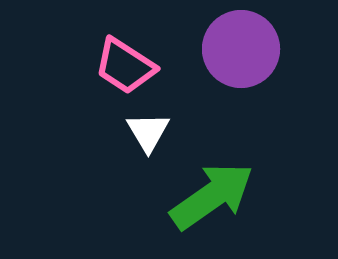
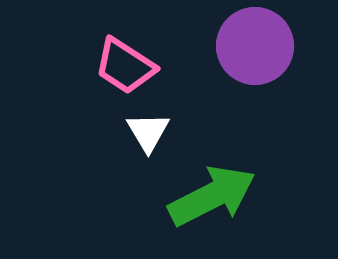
purple circle: moved 14 px right, 3 px up
green arrow: rotated 8 degrees clockwise
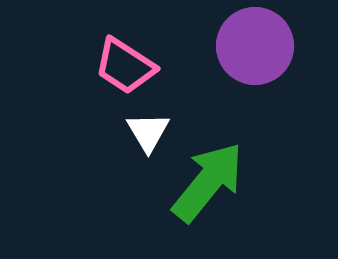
green arrow: moved 4 px left, 14 px up; rotated 24 degrees counterclockwise
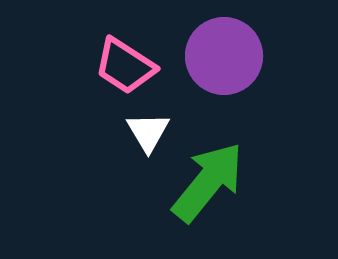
purple circle: moved 31 px left, 10 px down
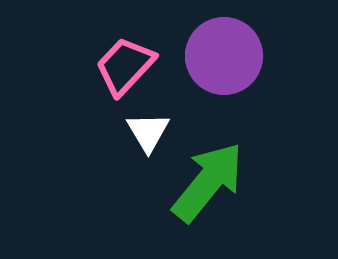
pink trapezoid: rotated 100 degrees clockwise
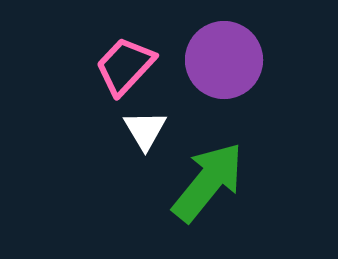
purple circle: moved 4 px down
white triangle: moved 3 px left, 2 px up
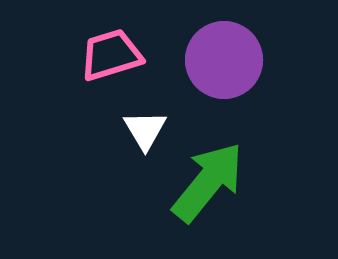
pink trapezoid: moved 14 px left, 11 px up; rotated 30 degrees clockwise
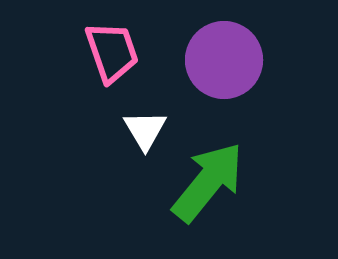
pink trapezoid: moved 1 px right, 3 px up; rotated 88 degrees clockwise
